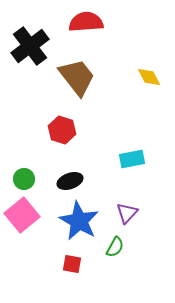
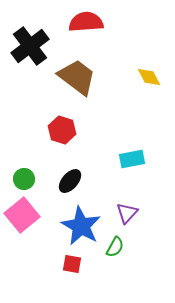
brown trapezoid: rotated 15 degrees counterclockwise
black ellipse: rotated 30 degrees counterclockwise
blue star: moved 2 px right, 5 px down
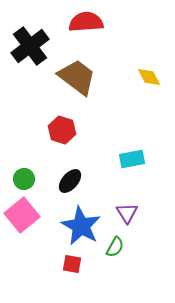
purple triangle: rotated 15 degrees counterclockwise
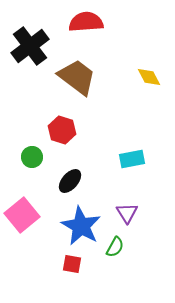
green circle: moved 8 px right, 22 px up
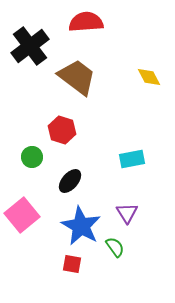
green semicircle: rotated 65 degrees counterclockwise
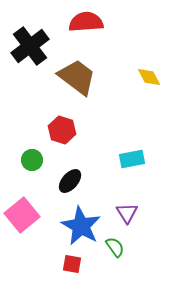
green circle: moved 3 px down
